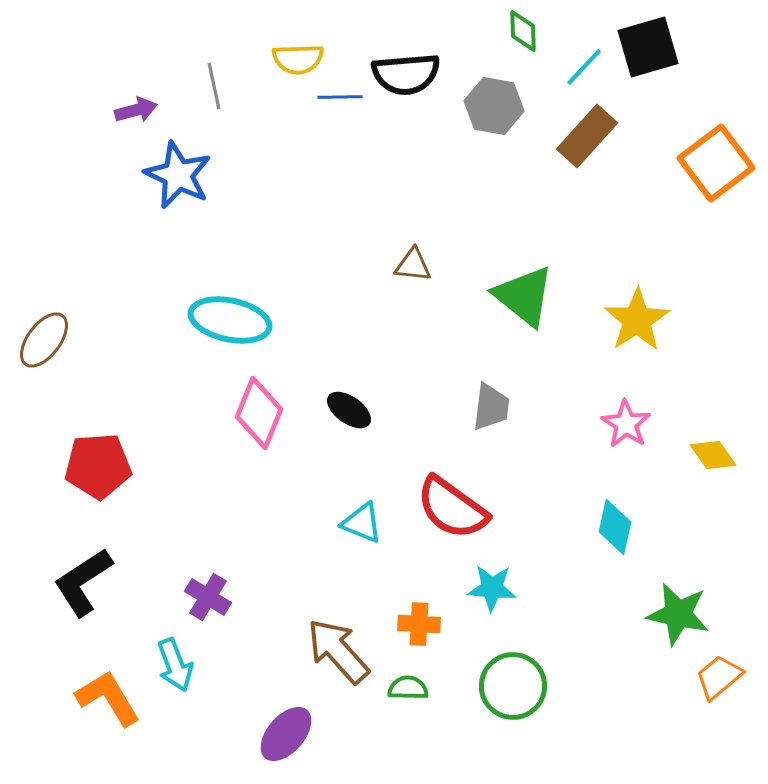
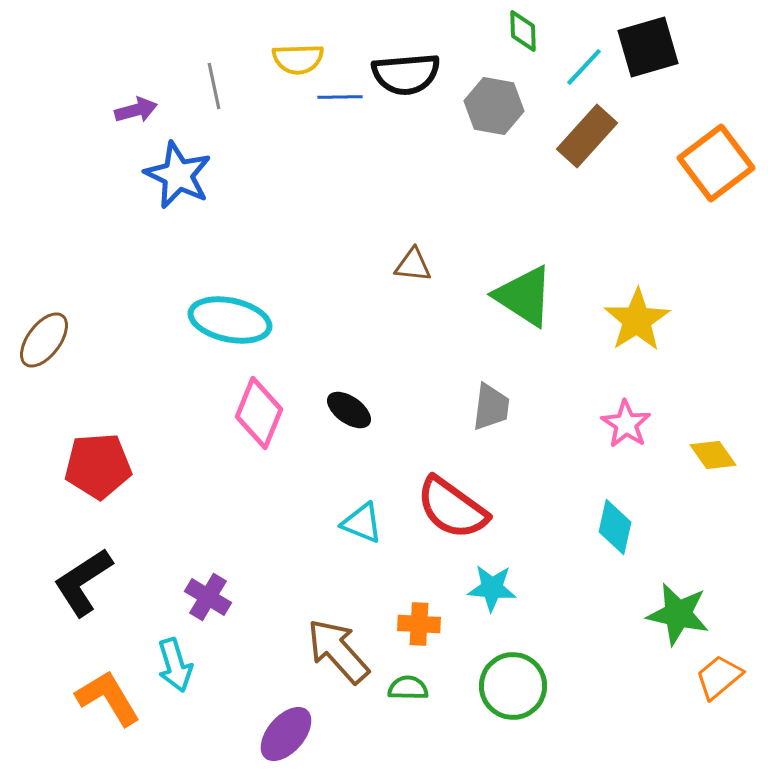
green triangle: rotated 6 degrees counterclockwise
cyan arrow: rotated 4 degrees clockwise
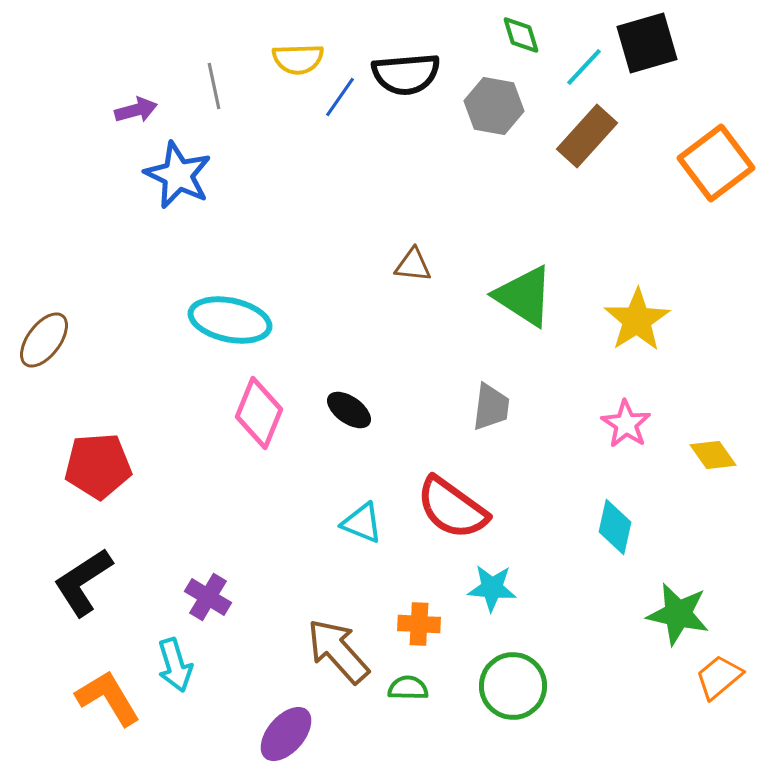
green diamond: moved 2 px left, 4 px down; rotated 15 degrees counterclockwise
black square: moved 1 px left, 4 px up
blue line: rotated 54 degrees counterclockwise
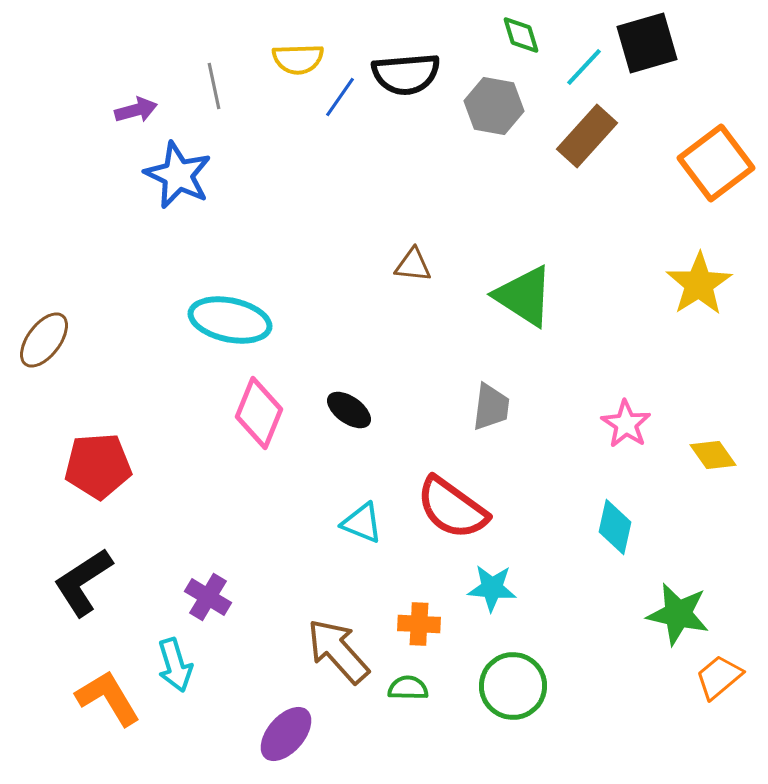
yellow star: moved 62 px right, 36 px up
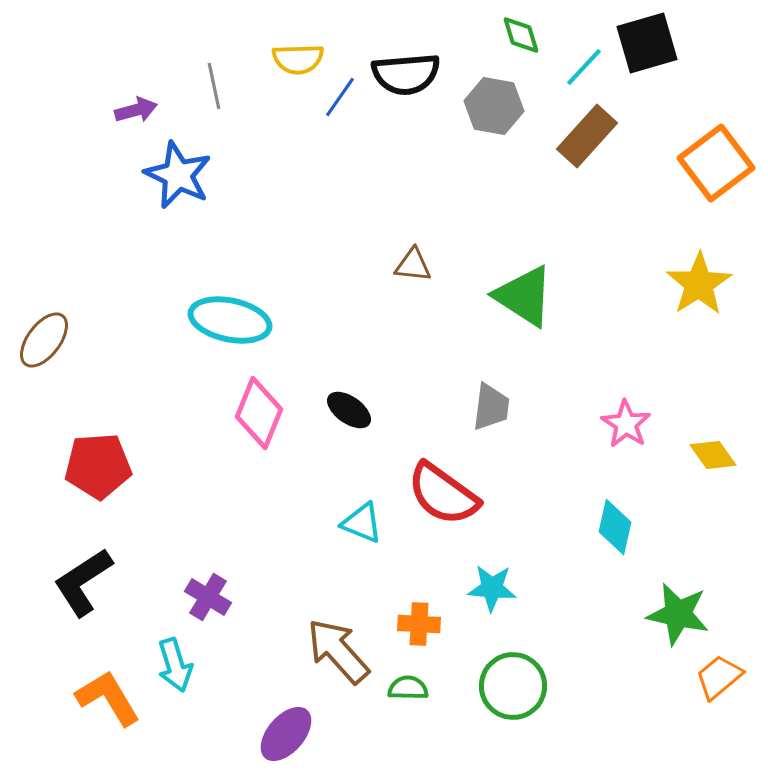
red semicircle: moved 9 px left, 14 px up
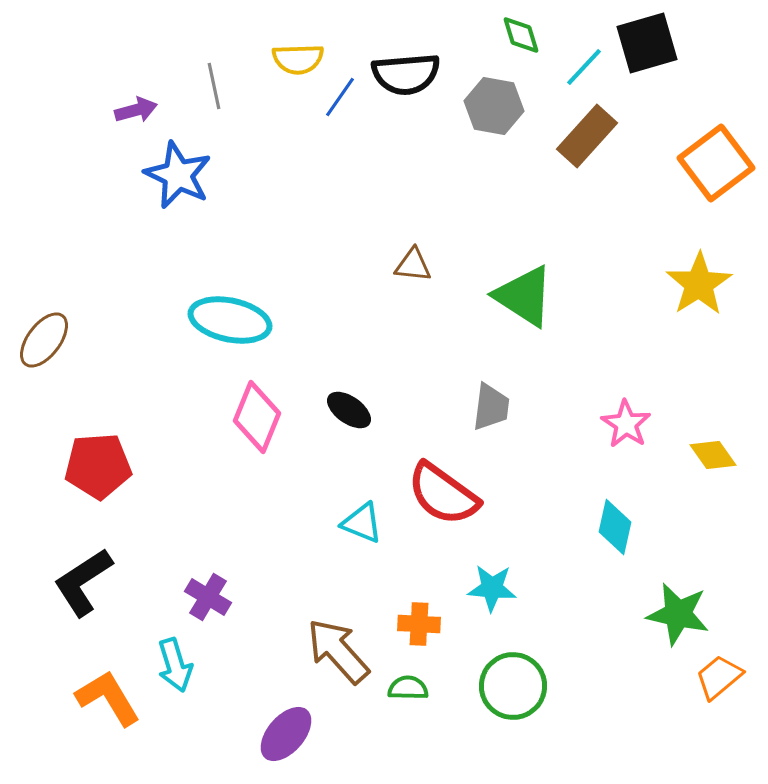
pink diamond: moved 2 px left, 4 px down
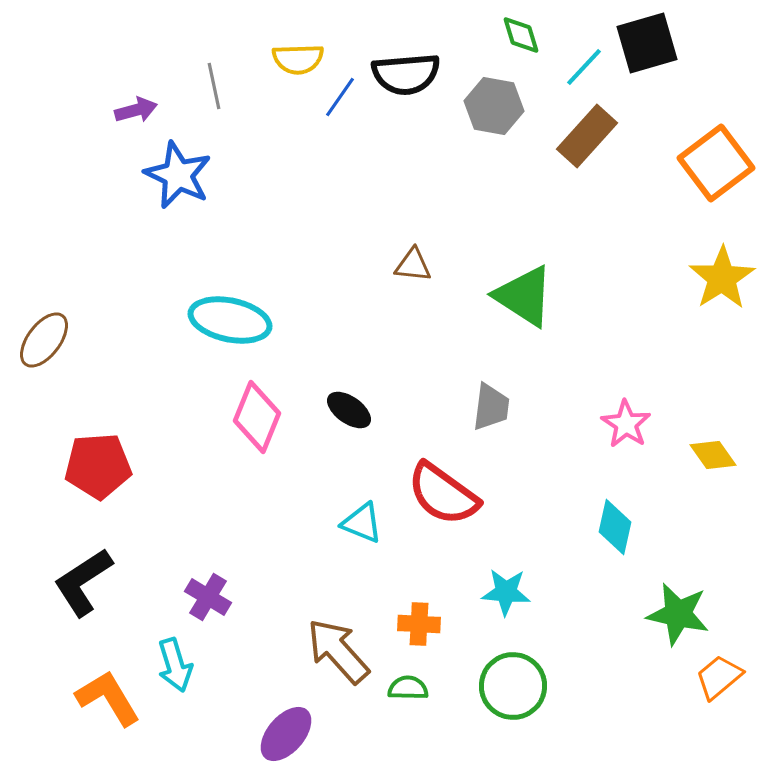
yellow star: moved 23 px right, 6 px up
cyan star: moved 14 px right, 4 px down
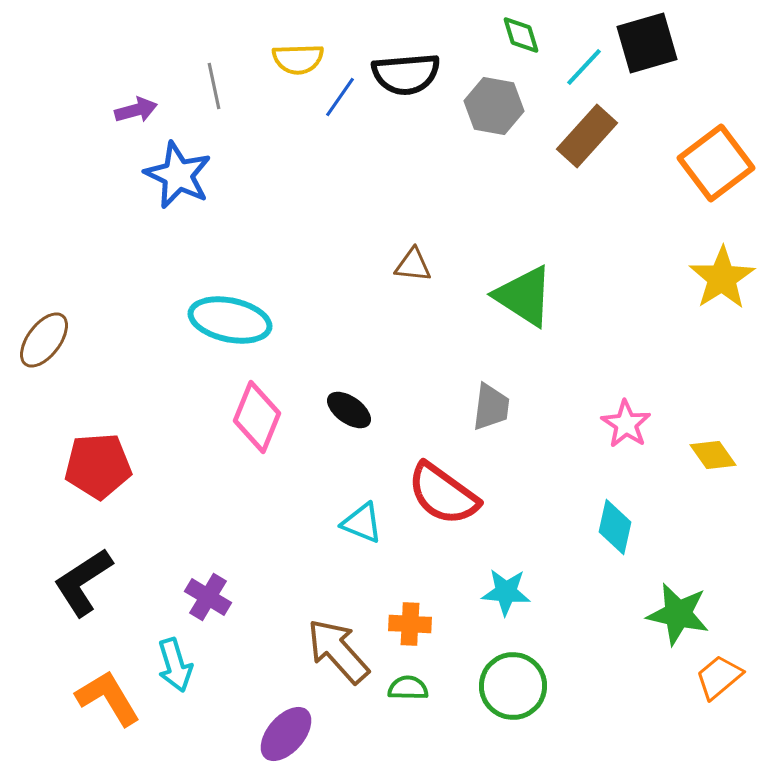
orange cross: moved 9 px left
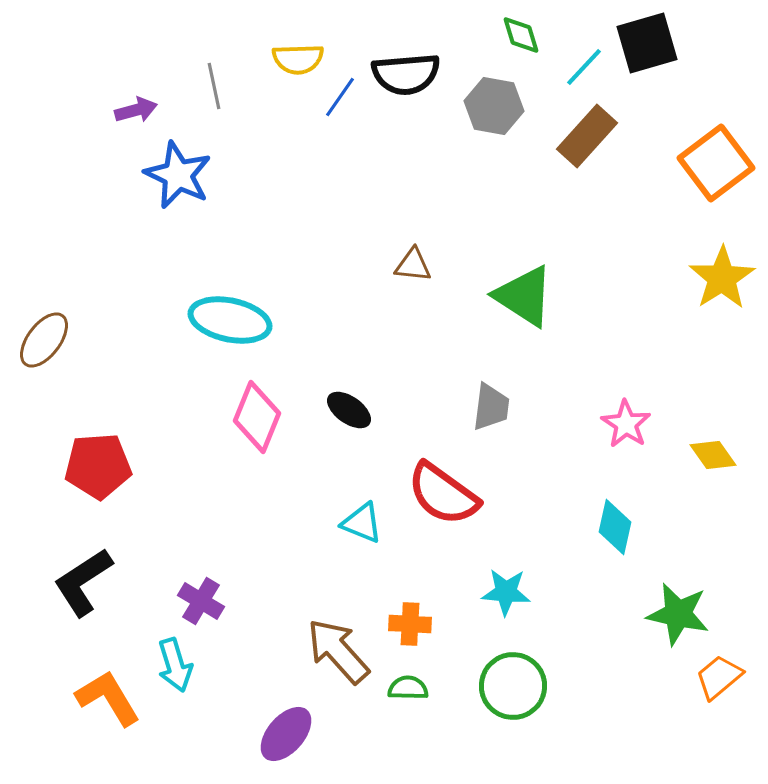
purple cross: moved 7 px left, 4 px down
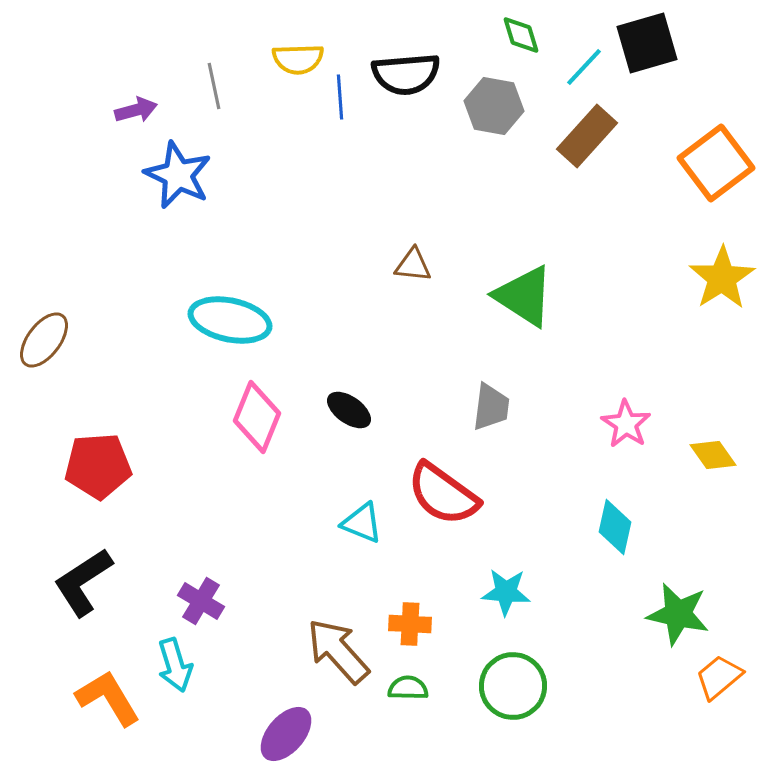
blue line: rotated 39 degrees counterclockwise
